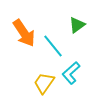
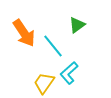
cyan L-shape: moved 2 px left
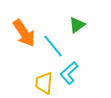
yellow trapezoid: rotated 30 degrees counterclockwise
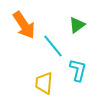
orange arrow: moved 8 px up
cyan L-shape: moved 9 px right, 3 px up; rotated 145 degrees clockwise
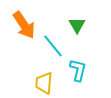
green triangle: rotated 24 degrees counterclockwise
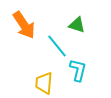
green triangle: rotated 42 degrees counterclockwise
cyan line: moved 4 px right
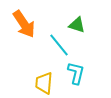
orange arrow: moved 1 px up
cyan line: moved 2 px right, 1 px up
cyan L-shape: moved 2 px left, 3 px down
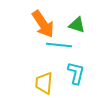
orange arrow: moved 19 px right
cyan line: rotated 45 degrees counterclockwise
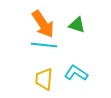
cyan line: moved 15 px left
cyan L-shape: rotated 70 degrees counterclockwise
yellow trapezoid: moved 4 px up
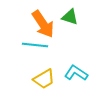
green triangle: moved 7 px left, 8 px up
cyan line: moved 9 px left
yellow trapezoid: rotated 125 degrees counterclockwise
